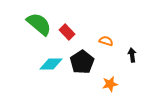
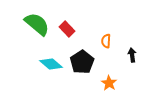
green semicircle: moved 2 px left
red rectangle: moved 3 px up
orange semicircle: rotated 104 degrees counterclockwise
cyan diamond: rotated 40 degrees clockwise
orange star: moved 1 px left, 1 px up; rotated 28 degrees counterclockwise
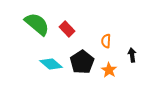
orange star: moved 13 px up
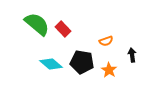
red rectangle: moved 4 px left
orange semicircle: rotated 112 degrees counterclockwise
black pentagon: rotated 30 degrees counterclockwise
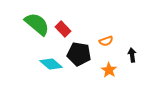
black pentagon: moved 3 px left, 8 px up
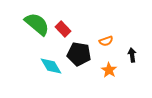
cyan diamond: moved 2 px down; rotated 20 degrees clockwise
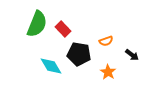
green semicircle: rotated 72 degrees clockwise
black arrow: rotated 136 degrees clockwise
orange star: moved 1 px left, 2 px down
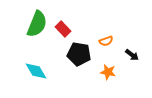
cyan diamond: moved 15 px left, 5 px down
orange star: rotated 21 degrees counterclockwise
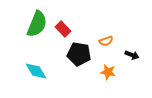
black arrow: rotated 16 degrees counterclockwise
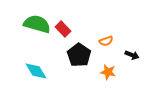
green semicircle: rotated 96 degrees counterclockwise
black pentagon: moved 1 px down; rotated 25 degrees clockwise
